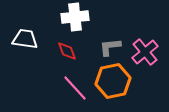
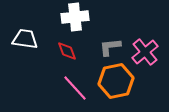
orange hexagon: moved 3 px right
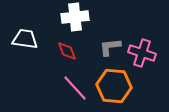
pink cross: moved 3 px left, 1 px down; rotated 32 degrees counterclockwise
orange hexagon: moved 2 px left, 5 px down; rotated 16 degrees clockwise
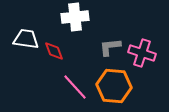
white trapezoid: moved 1 px right
red diamond: moved 13 px left
pink line: moved 1 px up
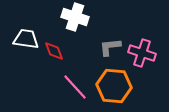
white cross: rotated 24 degrees clockwise
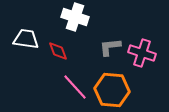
red diamond: moved 4 px right
orange hexagon: moved 2 px left, 4 px down
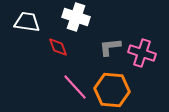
white cross: moved 1 px right
white trapezoid: moved 1 px right, 17 px up
red diamond: moved 4 px up
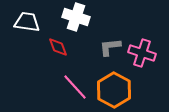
orange hexagon: moved 2 px right; rotated 24 degrees clockwise
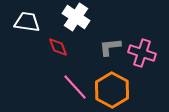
white cross: rotated 16 degrees clockwise
orange hexagon: moved 2 px left
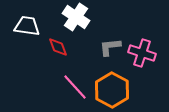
white trapezoid: moved 4 px down
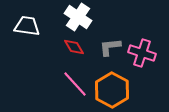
white cross: moved 2 px right
red diamond: moved 16 px right; rotated 10 degrees counterclockwise
pink line: moved 3 px up
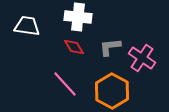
white cross: rotated 28 degrees counterclockwise
pink cross: moved 5 px down; rotated 16 degrees clockwise
pink line: moved 10 px left
orange hexagon: moved 1 px down
